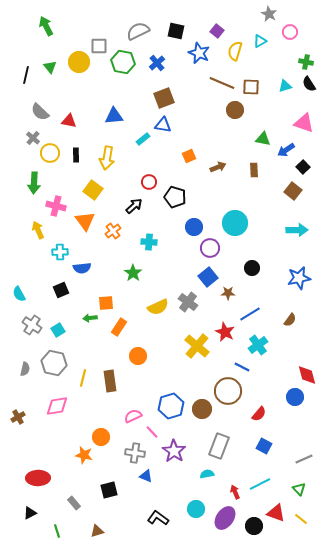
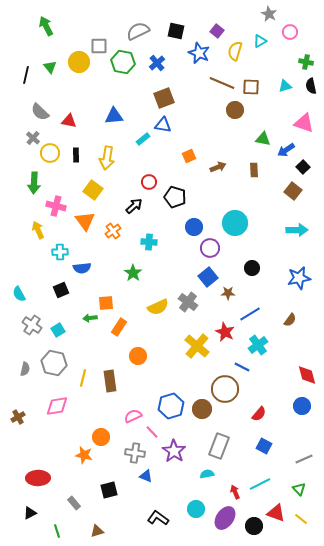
black semicircle at (309, 84): moved 2 px right, 2 px down; rotated 21 degrees clockwise
brown circle at (228, 391): moved 3 px left, 2 px up
blue circle at (295, 397): moved 7 px right, 9 px down
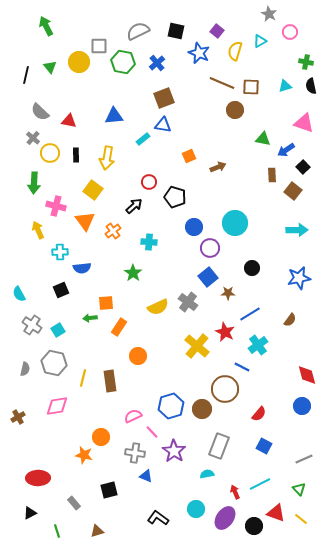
brown rectangle at (254, 170): moved 18 px right, 5 px down
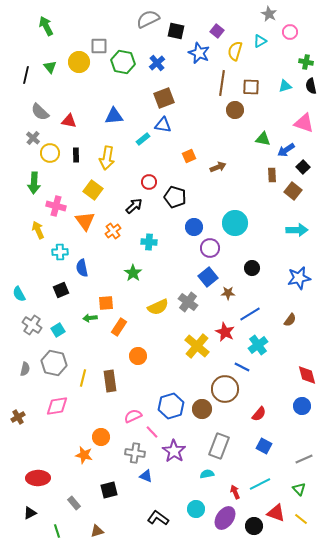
gray semicircle at (138, 31): moved 10 px right, 12 px up
brown line at (222, 83): rotated 75 degrees clockwise
blue semicircle at (82, 268): rotated 84 degrees clockwise
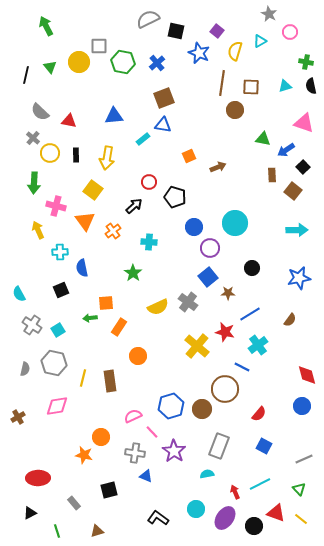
red star at (225, 332): rotated 12 degrees counterclockwise
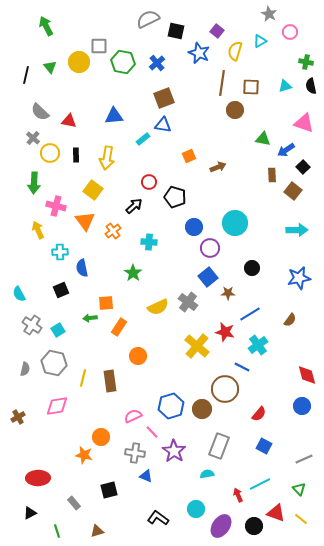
red arrow at (235, 492): moved 3 px right, 3 px down
purple ellipse at (225, 518): moved 4 px left, 8 px down
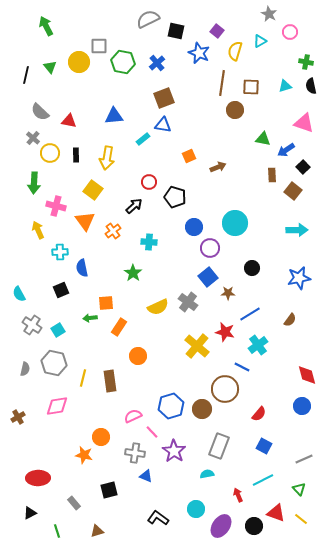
cyan line at (260, 484): moved 3 px right, 4 px up
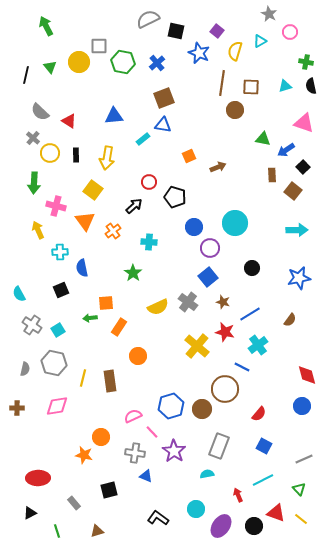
red triangle at (69, 121): rotated 21 degrees clockwise
brown star at (228, 293): moved 5 px left, 9 px down; rotated 16 degrees clockwise
brown cross at (18, 417): moved 1 px left, 9 px up; rotated 32 degrees clockwise
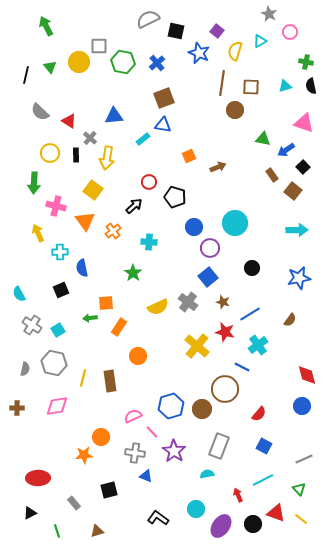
gray cross at (33, 138): moved 57 px right
brown rectangle at (272, 175): rotated 32 degrees counterclockwise
yellow arrow at (38, 230): moved 3 px down
orange star at (84, 455): rotated 18 degrees counterclockwise
black circle at (254, 526): moved 1 px left, 2 px up
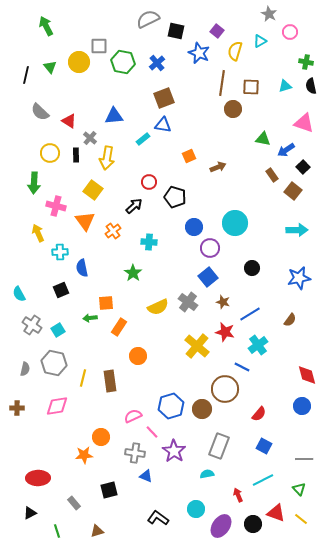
brown circle at (235, 110): moved 2 px left, 1 px up
gray line at (304, 459): rotated 24 degrees clockwise
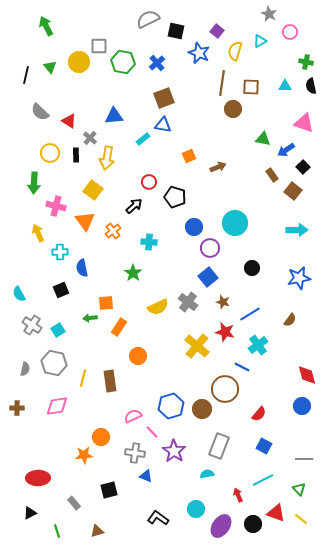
cyan triangle at (285, 86): rotated 16 degrees clockwise
